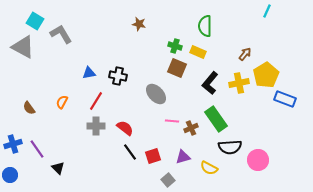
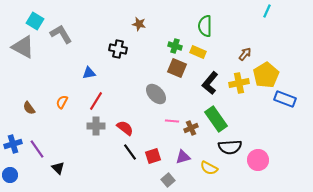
black cross: moved 27 px up
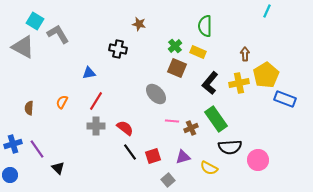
gray L-shape: moved 3 px left
green cross: rotated 32 degrees clockwise
brown arrow: rotated 40 degrees counterclockwise
brown semicircle: rotated 40 degrees clockwise
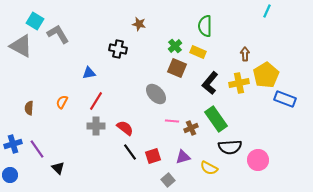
gray triangle: moved 2 px left, 1 px up
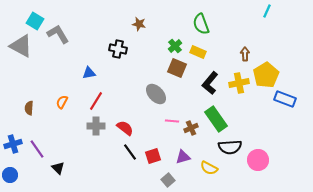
green semicircle: moved 4 px left, 2 px up; rotated 20 degrees counterclockwise
